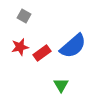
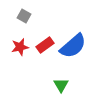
red rectangle: moved 3 px right, 8 px up
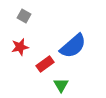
red rectangle: moved 19 px down
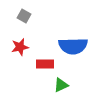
blue semicircle: rotated 40 degrees clockwise
red rectangle: rotated 36 degrees clockwise
green triangle: rotated 35 degrees clockwise
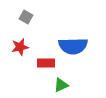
gray square: moved 2 px right, 1 px down
red rectangle: moved 1 px right, 1 px up
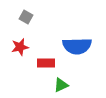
blue semicircle: moved 4 px right
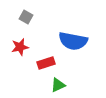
blue semicircle: moved 4 px left, 5 px up; rotated 12 degrees clockwise
red rectangle: rotated 18 degrees counterclockwise
green triangle: moved 3 px left
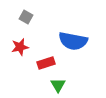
green triangle: rotated 35 degrees counterclockwise
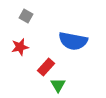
gray square: moved 1 px up
red rectangle: moved 4 px down; rotated 30 degrees counterclockwise
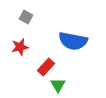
gray square: moved 1 px down
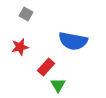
gray square: moved 3 px up
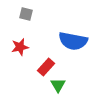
gray square: rotated 16 degrees counterclockwise
